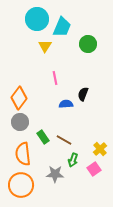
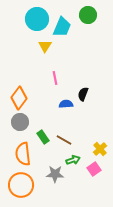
green circle: moved 29 px up
green arrow: rotated 128 degrees counterclockwise
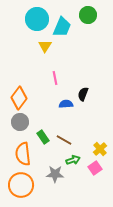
pink square: moved 1 px right, 1 px up
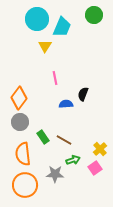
green circle: moved 6 px right
orange circle: moved 4 px right
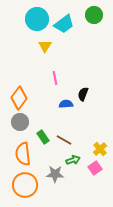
cyan trapezoid: moved 2 px right, 3 px up; rotated 30 degrees clockwise
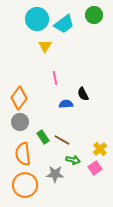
black semicircle: rotated 48 degrees counterclockwise
brown line: moved 2 px left
green arrow: rotated 32 degrees clockwise
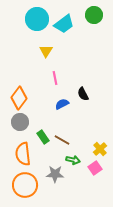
yellow triangle: moved 1 px right, 5 px down
blue semicircle: moved 4 px left; rotated 24 degrees counterclockwise
